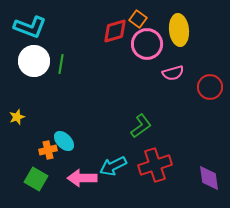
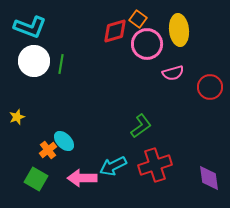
orange cross: rotated 24 degrees counterclockwise
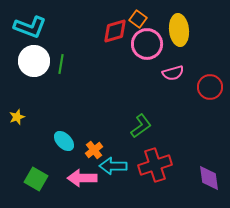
orange cross: moved 46 px right
cyan arrow: rotated 28 degrees clockwise
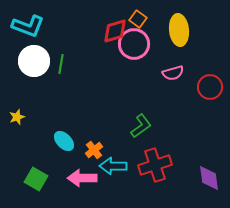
cyan L-shape: moved 2 px left, 1 px up
pink circle: moved 13 px left
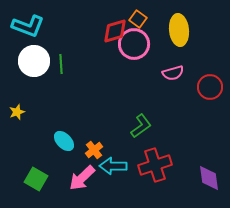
green line: rotated 12 degrees counterclockwise
yellow star: moved 5 px up
pink arrow: rotated 44 degrees counterclockwise
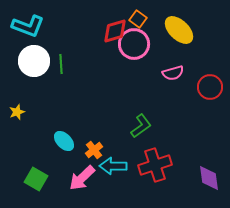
yellow ellipse: rotated 40 degrees counterclockwise
